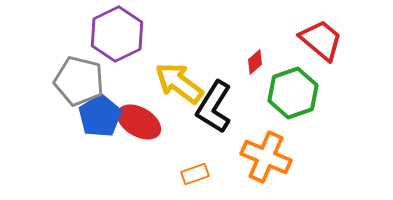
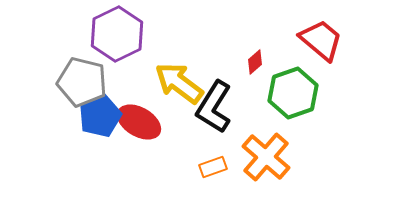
gray pentagon: moved 3 px right, 1 px down
blue pentagon: rotated 9 degrees clockwise
orange cross: rotated 18 degrees clockwise
orange rectangle: moved 18 px right, 7 px up
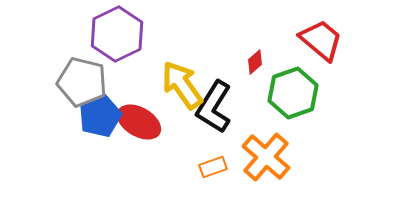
yellow arrow: moved 3 px right, 2 px down; rotated 18 degrees clockwise
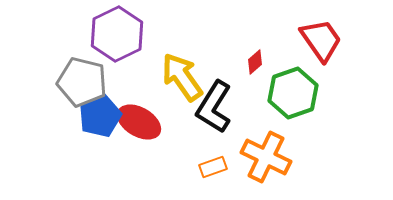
red trapezoid: rotated 15 degrees clockwise
yellow arrow: moved 8 px up
orange cross: rotated 15 degrees counterclockwise
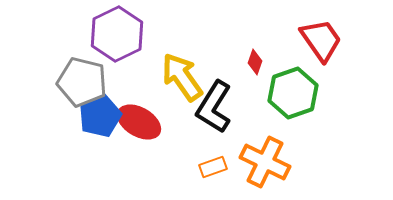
red diamond: rotated 30 degrees counterclockwise
orange cross: moved 1 px left, 5 px down
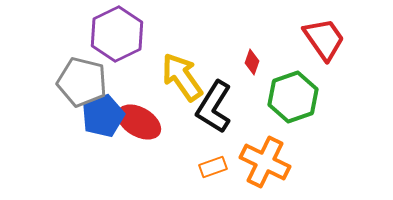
red trapezoid: moved 3 px right, 1 px up
red diamond: moved 3 px left
green hexagon: moved 4 px down
blue pentagon: moved 3 px right
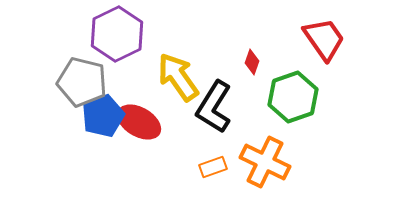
yellow arrow: moved 4 px left
